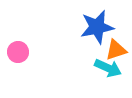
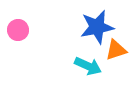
pink circle: moved 22 px up
cyan arrow: moved 20 px left, 2 px up
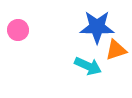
blue star: rotated 12 degrees clockwise
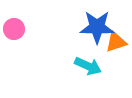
pink circle: moved 4 px left, 1 px up
orange triangle: moved 8 px up
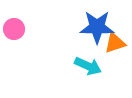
orange triangle: moved 1 px left, 1 px down
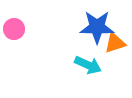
cyan arrow: moved 1 px up
